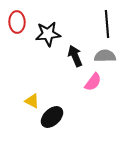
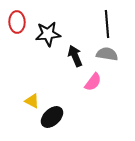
gray semicircle: moved 2 px right, 2 px up; rotated 10 degrees clockwise
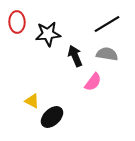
black line: rotated 64 degrees clockwise
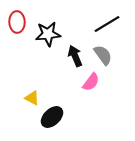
gray semicircle: moved 4 px left, 1 px down; rotated 45 degrees clockwise
pink semicircle: moved 2 px left
yellow triangle: moved 3 px up
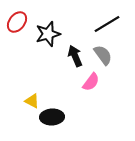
red ellipse: rotated 40 degrees clockwise
black star: rotated 10 degrees counterclockwise
yellow triangle: moved 3 px down
black ellipse: rotated 40 degrees clockwise
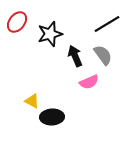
black star: moved 2 px right
pink semicircle: moved 2 px left; rotated 30 degrees clockwise
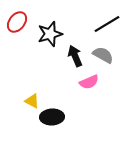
gray semicircle: rotated 25 degrees counterclockwise
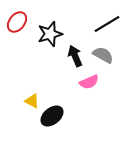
black ellipse: moved 1 px up; rotated 35 degrees counterclockwise
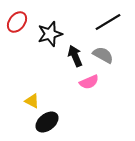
black line: moved 1 px right, 2 px up
black ellipse: moved 5 px left, 6 px down
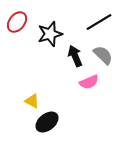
black line: moved 9 px left
gray semicircle: rotated 15 degrees clockwise
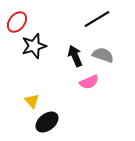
black line: moved 2 px left, 3 px up
black star: moved 16 px left, 12 px down
gray semicircle: rotated 25 degrees counterclockwise
yellow triangle: rotated 21 degrees clockwise
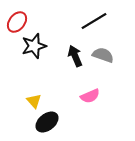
black line: moved 3 px left, 2 px down
pink semicircle: moved 1 px right, 14 px down
yellow triangle: moved 2 px right
